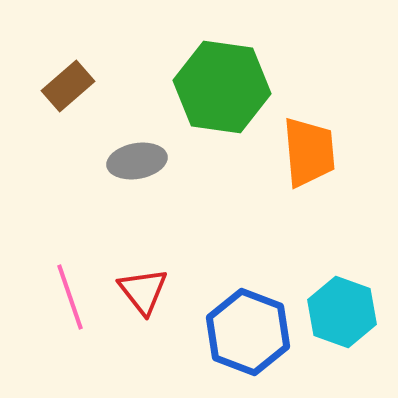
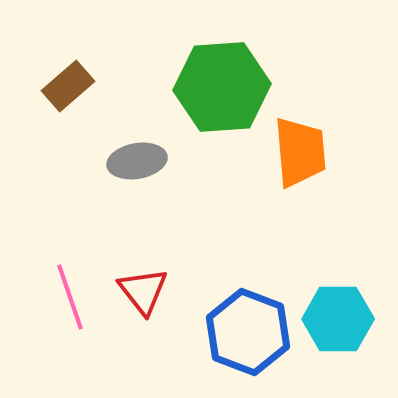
green hexagon: rotated 12 degrees counterclockwise
orange trapezoid: moved 9 px left
cyan hexagon: moved 4 px left, 7 px down; rotated 20 degrees counterclockwise
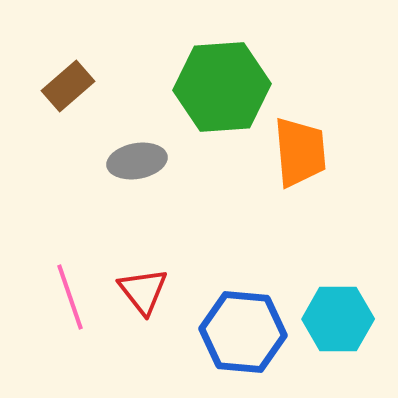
blue hexagon: moved 5 px left; rotated 16 degrees counterclockwise
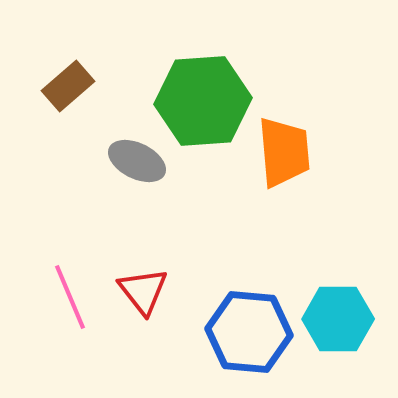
green hexagon: moved 19 px left, 14 px down
orange trapezoid: moved 16 px left
gray ellipse: rotated 36 degrees clockwise
pink line: rotated 4 degrees counterclockwise
blue hexagon: moved 6 px right
